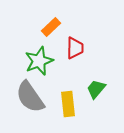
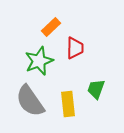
green trapezoid: rotated 20 degrees counterclockwise
gray semicircle: moved 4 px down
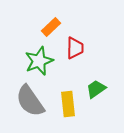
green trapezoid: rotated 35 degrees clockwise
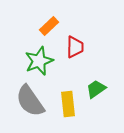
orange rectangle: moved 2 px left, 1 px up
red trapezoid: moved 1 px up
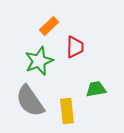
green trapezoid: rotated 25 degrees clockwise
yellow rectangle: moved 1 px left, 7 px down
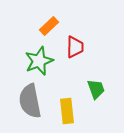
green trapezoid: rotated 80 degrees clockwise
gray semicircle: rotated 24 degrees clockwise
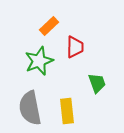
green trapezoid: moved 1 px right, 6 px up
gray semicircle: moved 7 px down
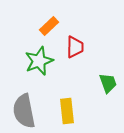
green trapezoid: moved 11 px right
gray semicircle: moved 6 px left, 3 px down
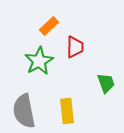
green star: rotated 8 degrees counterclockwise
green trapezoid: moved 2 px left
